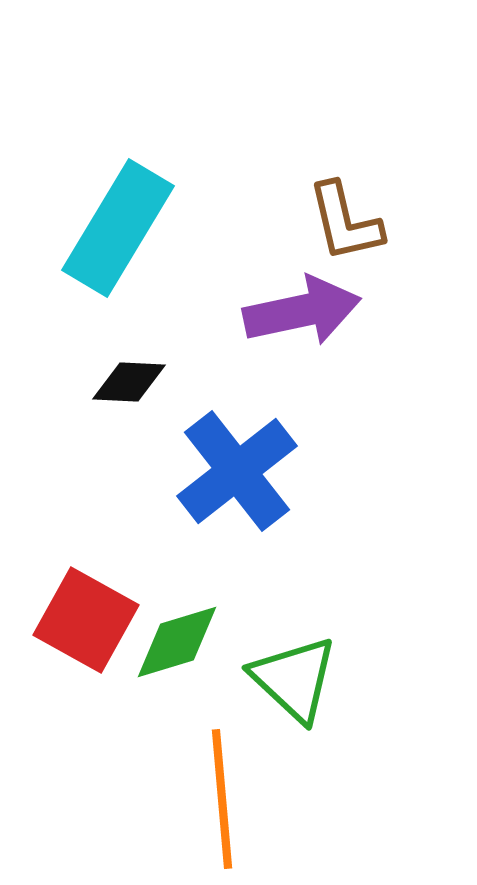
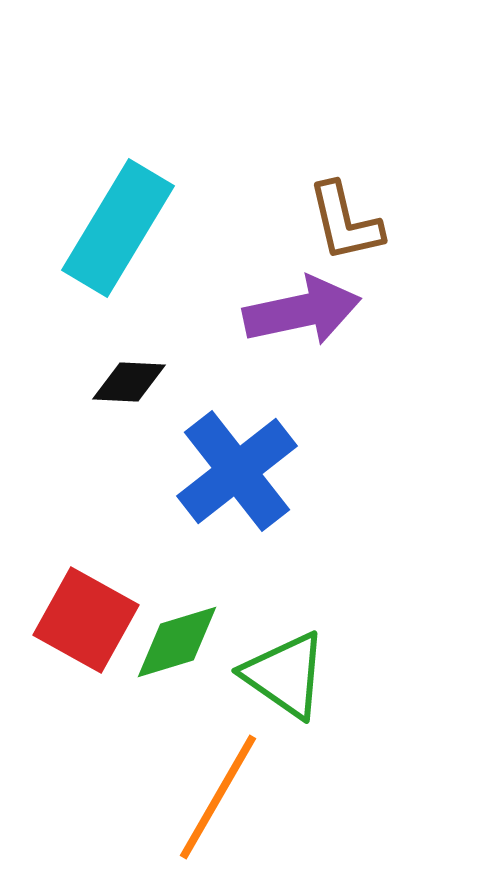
green triangle: moved 9 px left, 4 px up; rotated 8 degrees counterclockwise
orange line: moved 4 px left, 2 px up; rotated 35 degrees clockwise
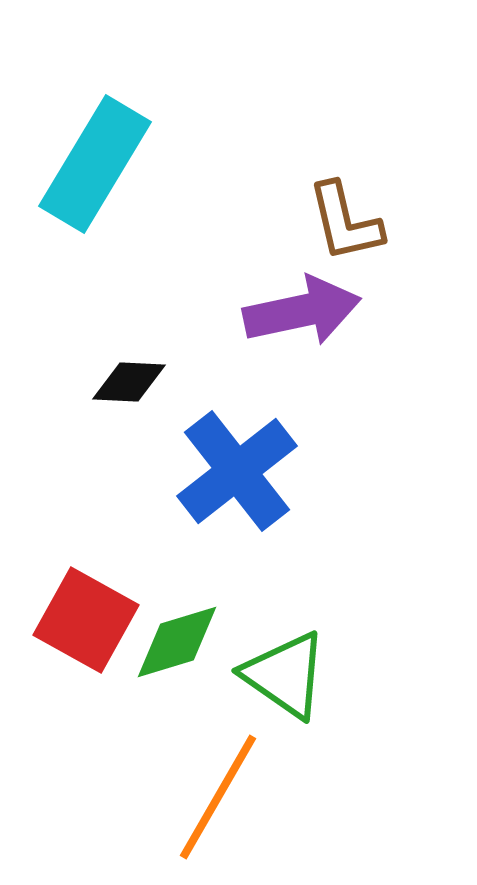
cyan rectangle: moved 23 px left, 64 px up
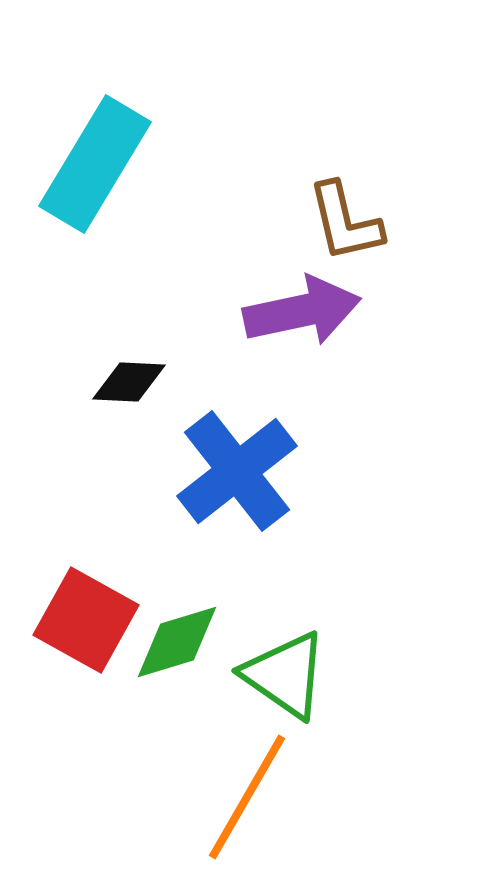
orange line: moved 29 px right
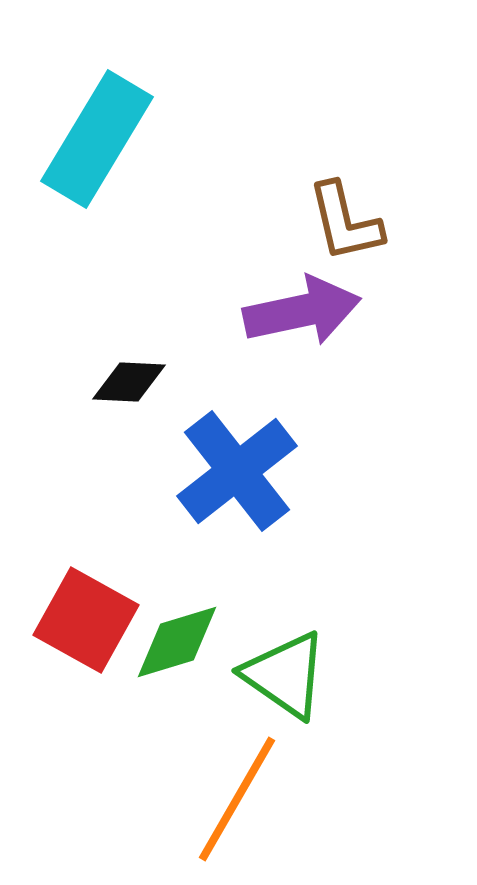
cyan rectangle: moved 2 px right, 25 px up
orange line: moved 10 px left, 2 px down
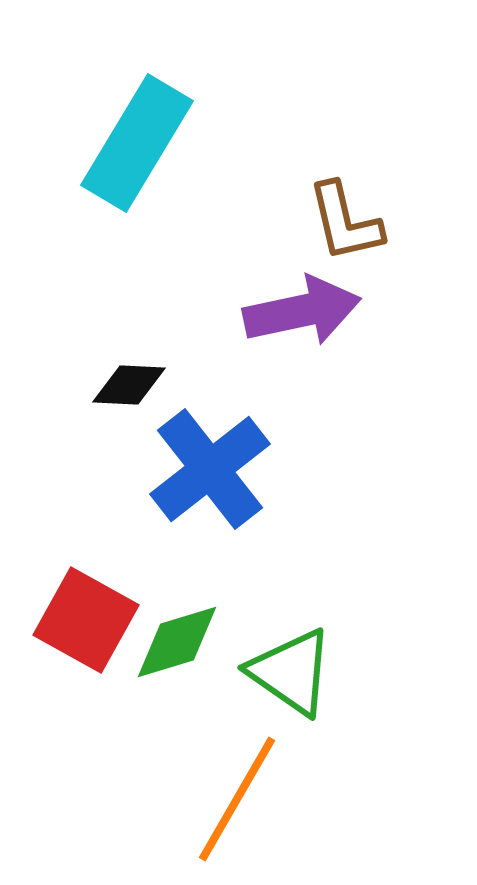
cyan rectangle: moved 40 px right, 4 px down
black diamond: moved 3 px down
blue cross: moved 27 px left, 2 px up
green triangle: moved 6 px right, 3 px up
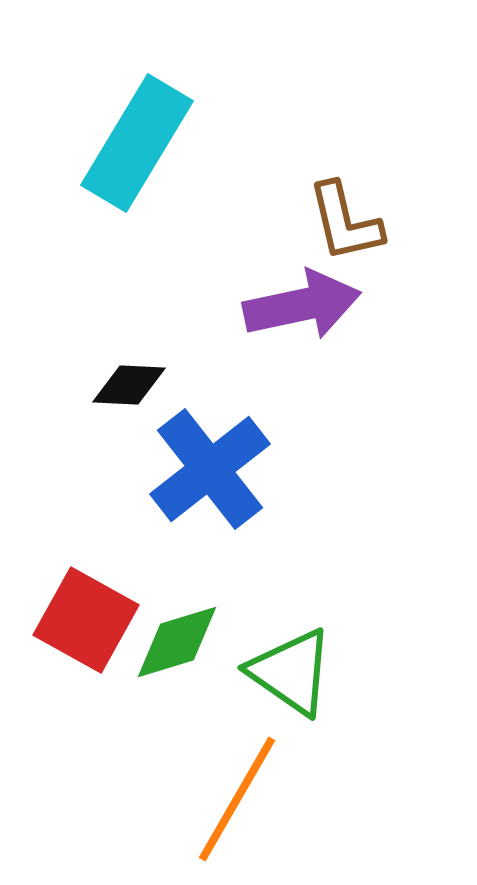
purple arrow: moved 6 px up
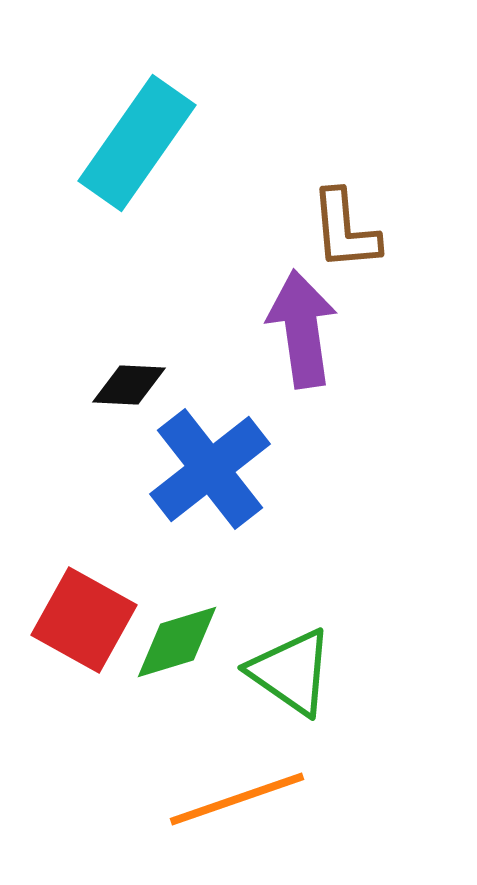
cyan rectangle: rotated 4 degrees clockwise
brown L-shape: moved 8 px down; rotated 8 degrees clockwise
purple arrow: moved 24 px down; rotated 86 degrees counterclockwise
red square: moved 2 px left
orange line: rotated 41 degrees clockwise
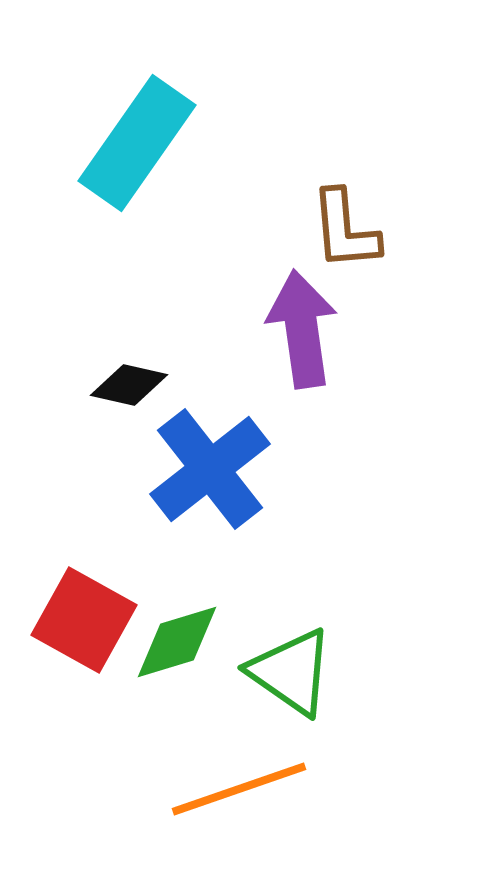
black diamond: rotated 10 degrees clockwise
orange line: moved 2 px right, 10 px up
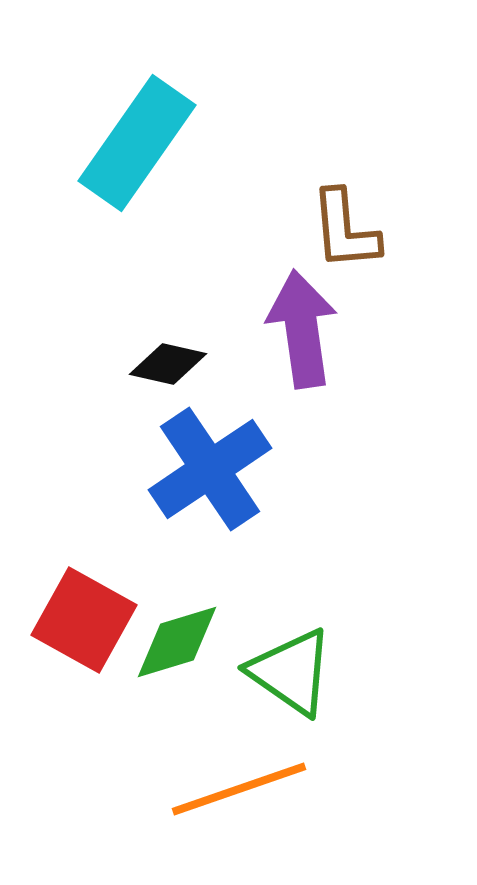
black diamond: moved 39 px right, 21 px up
blue cross: rotated 4 degrees clockwise
